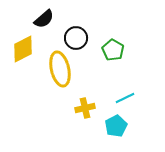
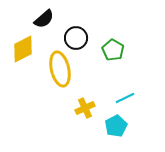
yellow cross: rotated 12 degrees counterclockwise
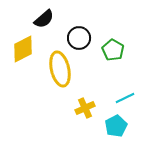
black circle: moved 3 px right
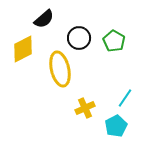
green pentagon: moved 1 px right, 9 px up
cyan line: rotated 30 degrees counterclockwise
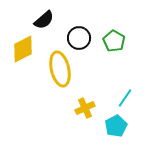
black semicircle: moved 1 px down
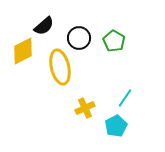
black semicircle: moved 6 px down
yellow diamond: moved 2 px down
yellow ellipse: moved 2 px up
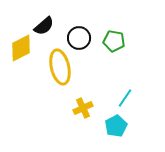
green pentagon: rotated 20 degrees counterclockwise
yellow diamond: moved 2 px left, 3 px up
yellow cross: moved 2 px left
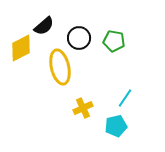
cyan pentagon: rotated 15 degrees clockwise
